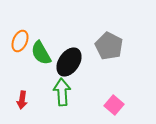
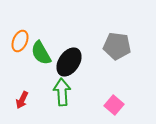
gray pentagon: moved 8 px right; rotated 20 degrees counterclockwise
red arrow: rotated 18 degrees clockwise
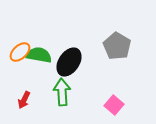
orange ellipse: moved 11 px down; rotated 25 degrees clockwise
gray pentagon: rotated 24 degrees clockwise
green semicircle: moved 2 px left, 2 px down; rotated 130 degrees clockwise
red arrow: moved 2 px right
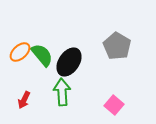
green semicircle: moved 3 px right; rotated 40 degrees clockwise
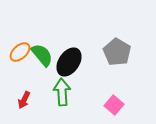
gray pentagon: moved 6 px down
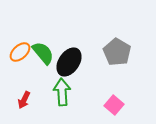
green semicircle: moved 1 px right, 2 px up
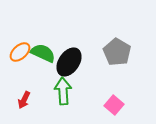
green semicircle: rotated 25 degrees counterclockwise
green arrow: moved 1 px right, 1 px up
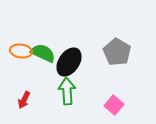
orange ellipse: moved 1 px right, 1 px up; rotated 50 degrees clockwise
green arrow: moved 4 px right
